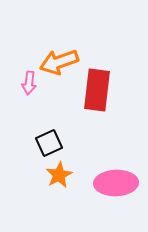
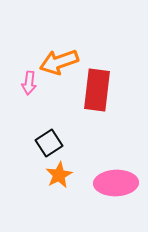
black square: rotated 8 degrees counterclockwise
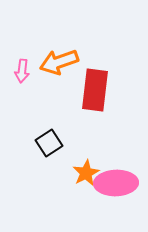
pink arrow: moved 7 px left, 12 px up
red rectangle: moved 2 px left
orange star: moved 27 px right, 2 px up
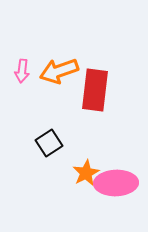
orange arrow: moved 9 px down
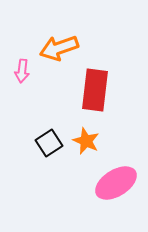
orange arrow: moved 23 px up
orange star: moved 32 px up; rotated 20 degrees counterclockwise
pink ellipse: rotated 30 degrees counterclockwise
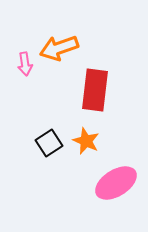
pink arrow: moved 3 px right, 7 px up; rotated 15 degrees counterclockwise
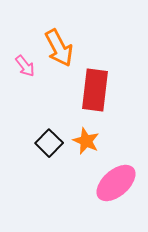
orange arrow: rotated 99 degrees counterclockwise
pink arrow: moved 2 px down; rotated 30 degrees counterclockwise
black square: rotated 12 degrees counterclockwise
pink ellipse: rotated 9 degrees counterclockwise
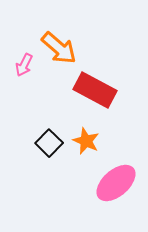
orange arrow: rotated 21 degrees counterclockwise
pink arrow: moved 1 px left, 1 px up; rotated 65 degrees clockwise
red rectangle: rotated 69 degrees counterclockwise
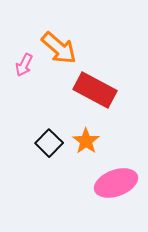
orange star: rotated 12 degrees clockwise
pink ellipse: rotated 21 degrees clockwise
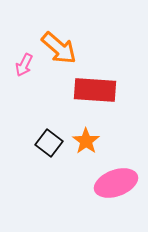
red rectangle: rotated 24 degrees counterclockwise
black square: rotated 8 degrees counterclockwise
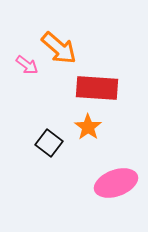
pink arrow: moved 3 px right; rotated 80 degrees counterclockwise
red rectangle: moved 2 px right, 2 px up
orange star: moved 2 px right, 14 px up
